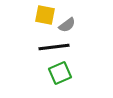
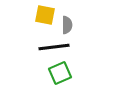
gray semicircle: rotated 54 degrees counterclockwise
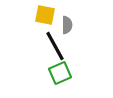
black line: moved 1 px right, 1 px up; rotated 68 degrees clockwise
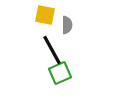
black line: moved 3 px left, 4 px down
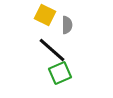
yellow square: rotated 15 degrees clockwise
black line: rotated 20 degrees counterclockwise
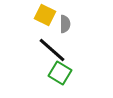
gray semicircle: moved 2 px left, 1 px up
green square: rotated 35 degrees counterclockwise
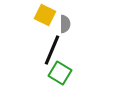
black line: rotated 72 degrees clockwise
